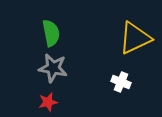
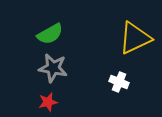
green semicircle: moved 1 px left, 1 px down; rotated 72 degrees clockwise
white cross: moved 2 px left
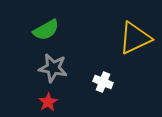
green semicircle: moved 4 px left, 4 px up
white cross: moved 16 px left
red star: rotated 18 degrees counterclockwise
